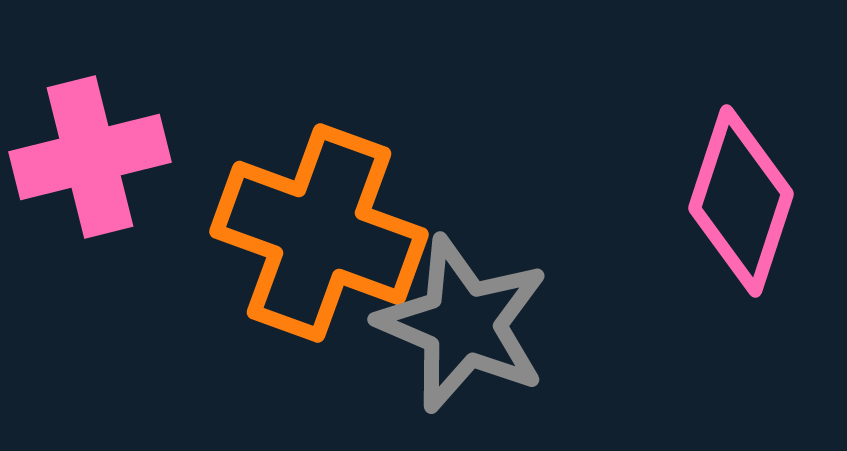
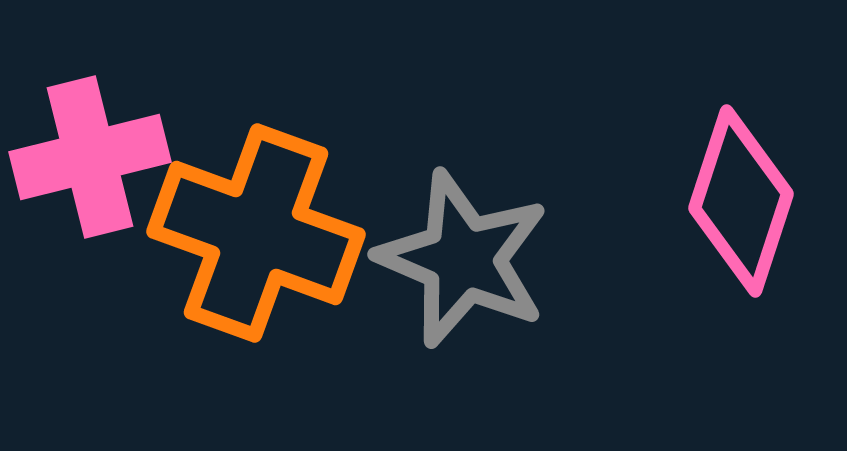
orange cross: moved 63 px left
gray star: moved 65 px up
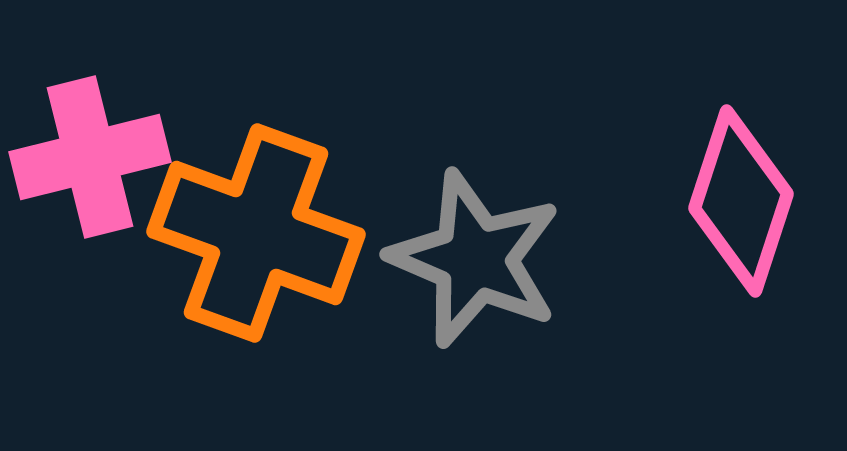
gray star: moved 12 px right
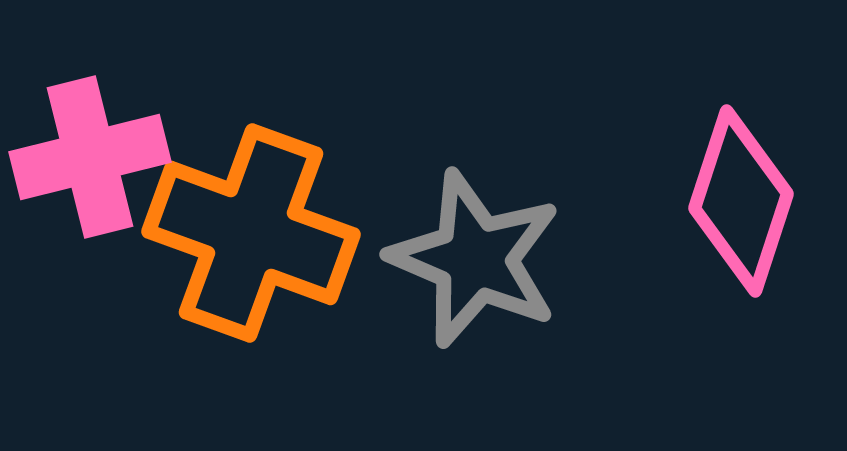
orange cross: moved 5 px left
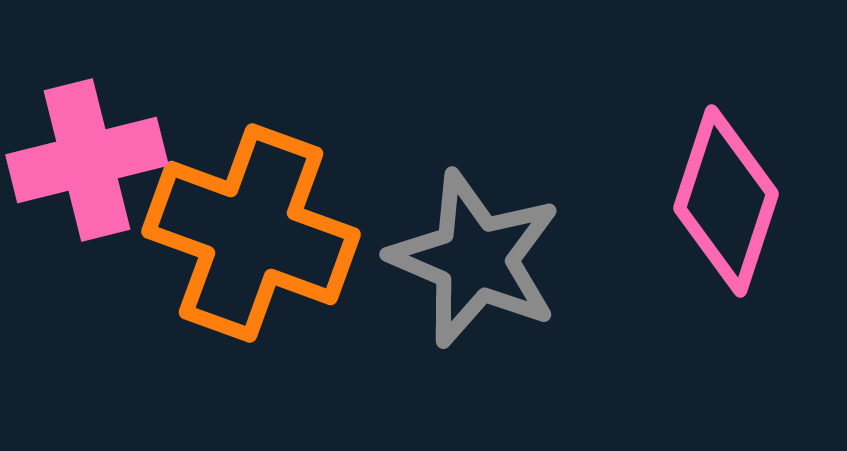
pink cross: moved 3 px left, 3 px down
pink diamond: moved 15 px left
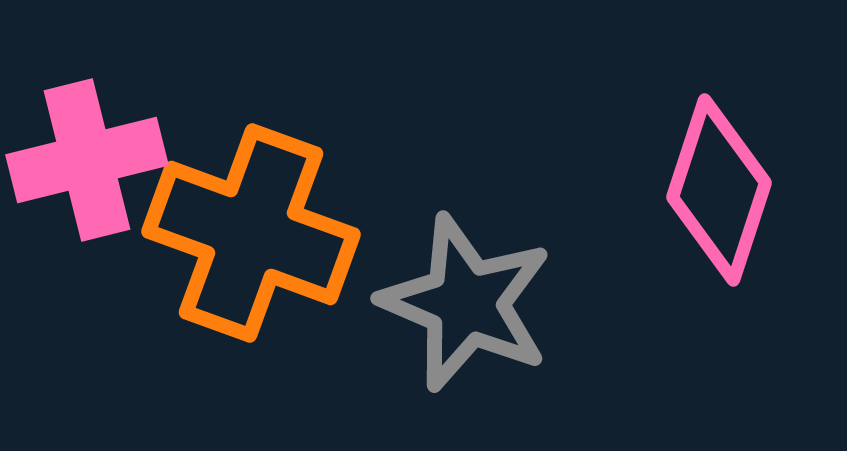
pink diamond: moved 7 px left, 11 px up
gray star: moved 9 px left, 44 px down
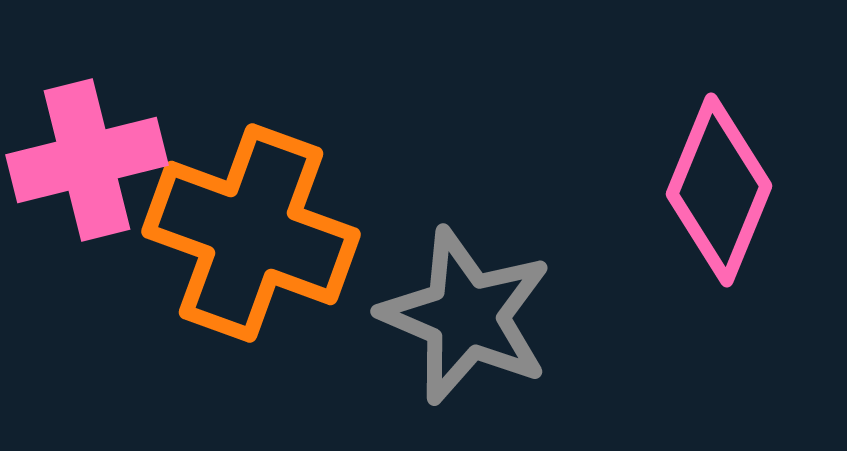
pink diamond: rotated 4 degrees clockwise
gray star: moved 13 px down
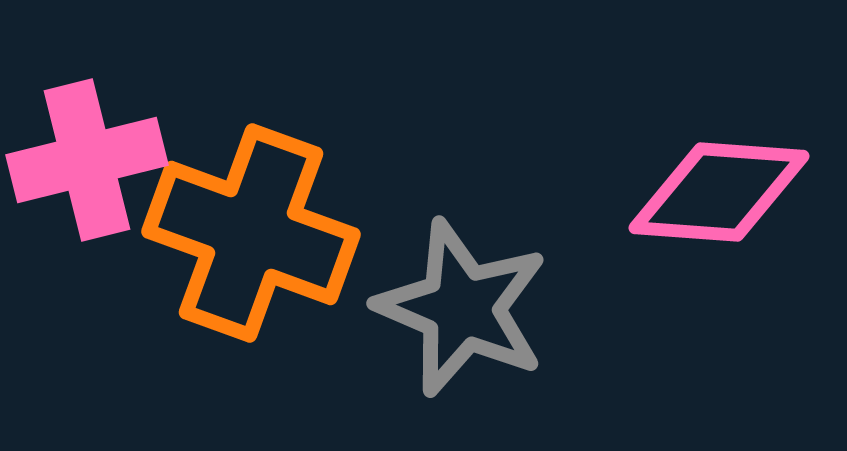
pink diamond: moved 2 px down; rotated 72 degrees clockwise
gray star: moved 4 px left, 8 px up
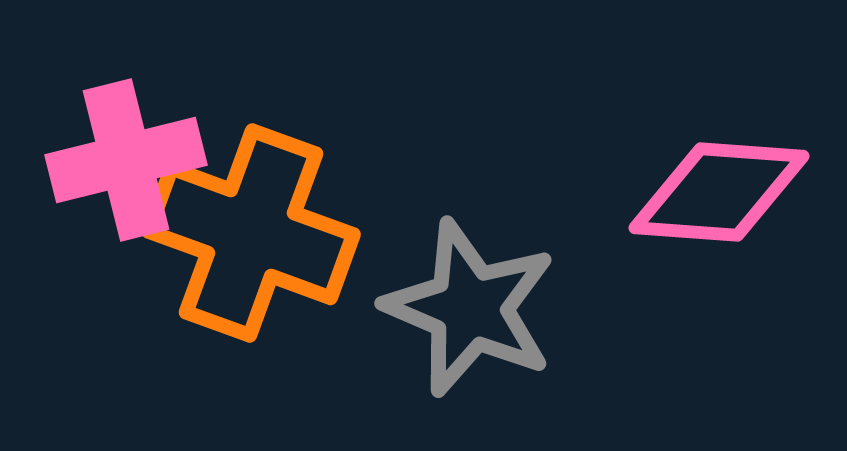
pink cross: moved 39 px right
gray star: moved 8 px right
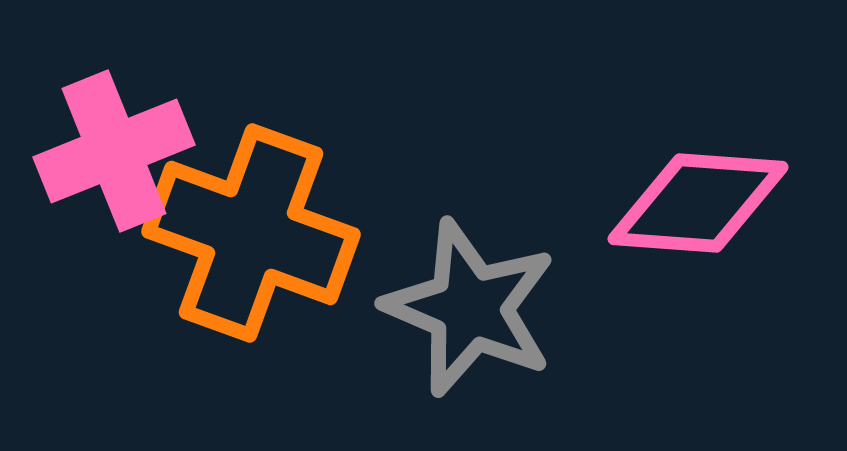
pink cross: moved 12 px left, 9 px up; rotated 8 degrees counterclockwise
pink diamond: moved 21 px left, 11 px down
